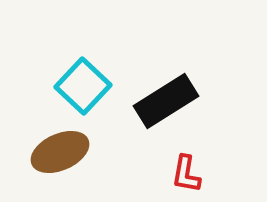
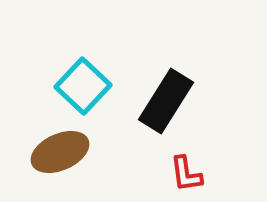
black rectangle: rotated 26 degrees counterclockwise
red L-shape: rotated 18 degrees counterclockwise
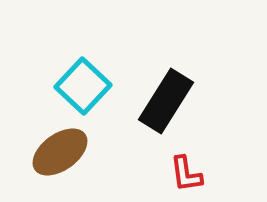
brown ellipse: rotated 12 degrees counterclockwise
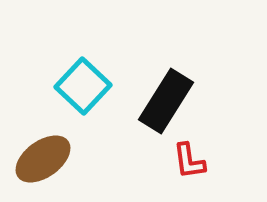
brown ellipse: moved 17 px left, 7 px down
red L-shape: moved 3 px right, 13 px up
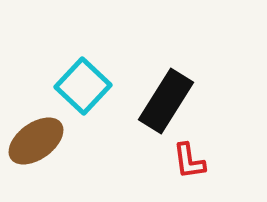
brown ellipse: moved 7 px left, 18 px up
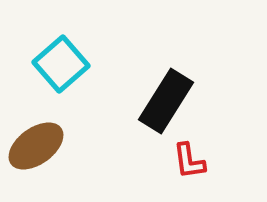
cyan square: moved 22 px left, 22 px up; rotated 6 degrees clockwise
brown ellipse: moved 5 px down
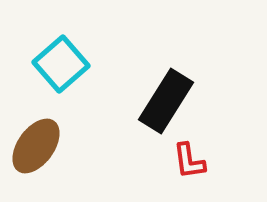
brown ellipse: rotated 18 degrees counterclockwise
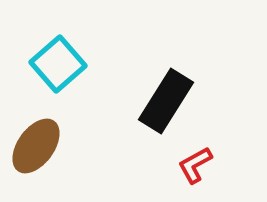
cyan square: moved 3 px left
red L-shape: moved 6 px right, 4 px down; rotated 69 degrees clockwise
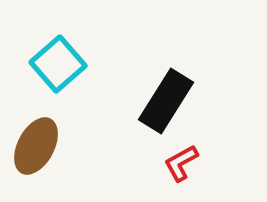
brown ellipse: rotated 8 degrees counterclockwise
red L-shape: moved 14 px left, 2 px up
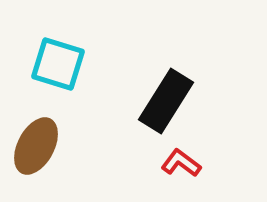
cyan square: rotated 32 degrees counterclockwise
red L-shape: rotated 66 degrees clockwise
